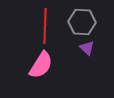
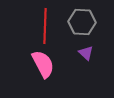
purple triangle: moved 1 px left, 5 px down
pink semicircle: moved 2 px right, 1 px up; rotated 60 degrees counterclockwise
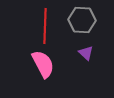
gray hexagon: moved 2 px up
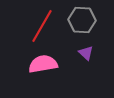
red line: moved 3 px left; rotated 28 degrees clockwise
pink semicircle: rotated 72 degrees counterclockwise
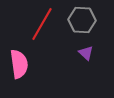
red line: moved 2 px up
pink semicircle: moved 24 px left; rotated 92 degrees clockwise
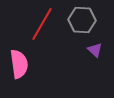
purple triangle: moved 9 px right, 3 px up
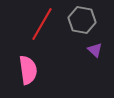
gray hexagon: rotated 8 degrees clockwise
pink semicircle: moved 9 px right, 6 px down
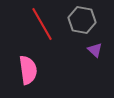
red line: rotated 60 degrees counterclockwise
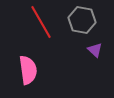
red line: moved 1 px left, 2 px up
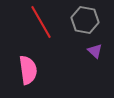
gray hexagon: moved 3 px right
purple triangle: moved 1 px down
